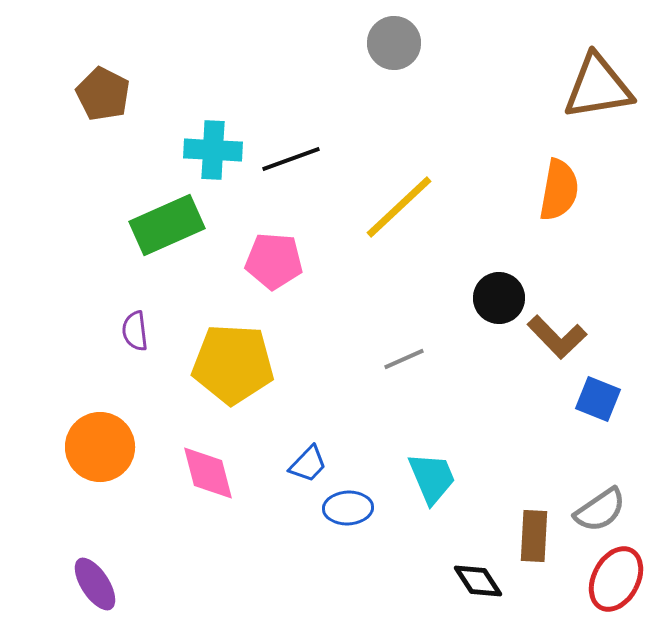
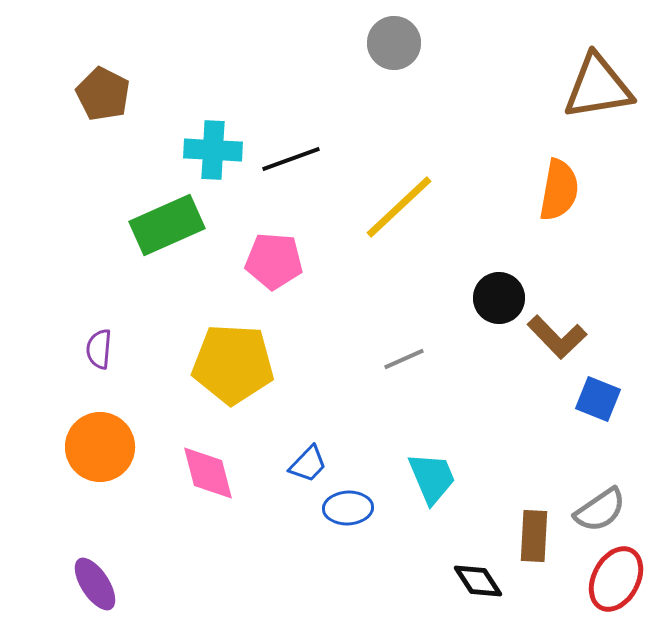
purple semicircle: moved 36 px left, 18 px down; rotated 12 degrees clockwise
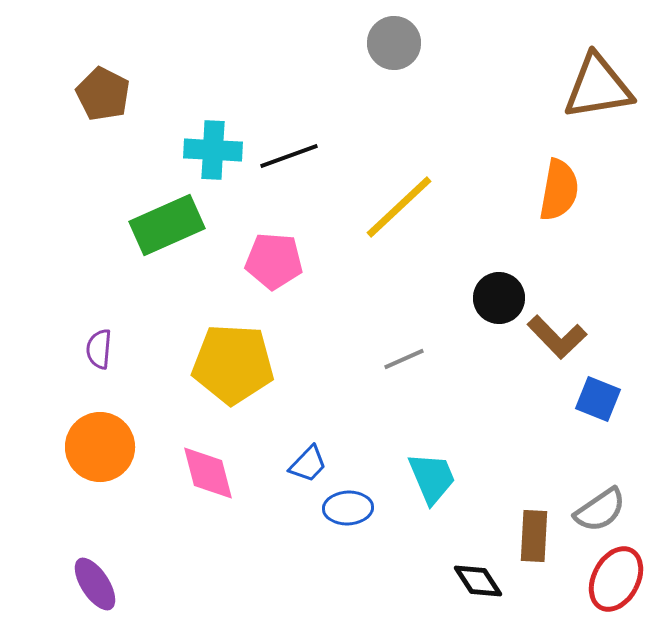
black line: moved 2 px left, 3 px up
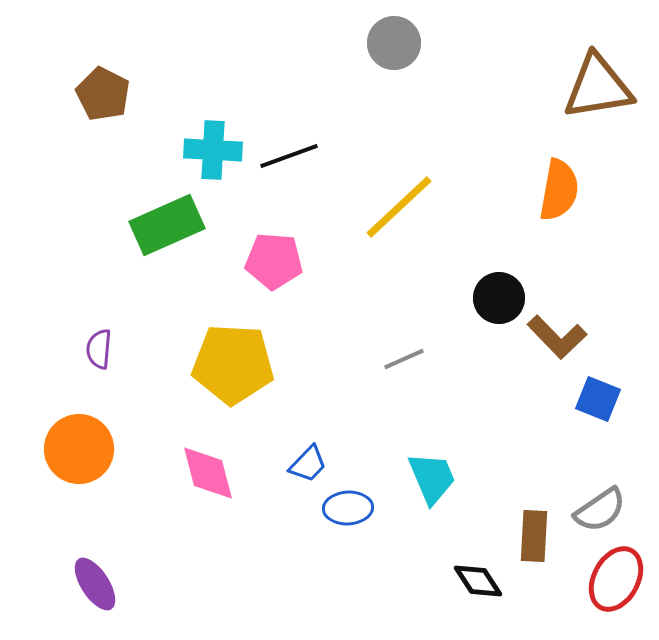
orange circle: moved 21 px left, 2 px down
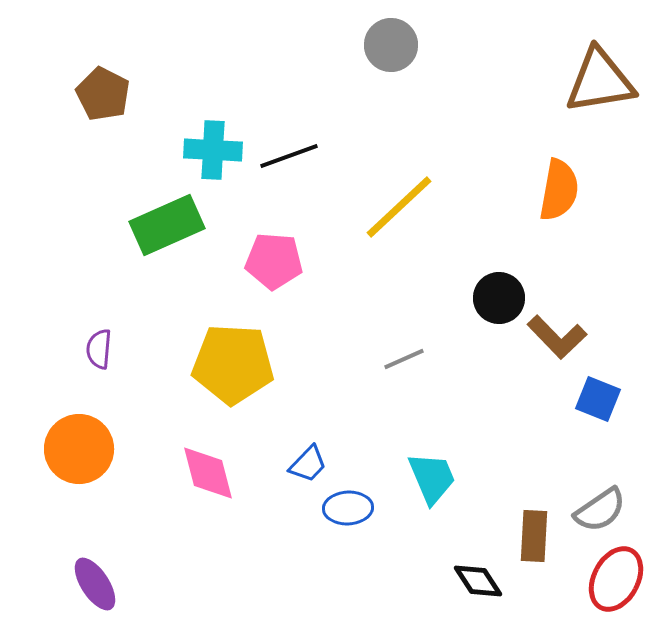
gray circle: moved 3 px left, 2 px down
brown triangle: moved 2 px right, 6 px up
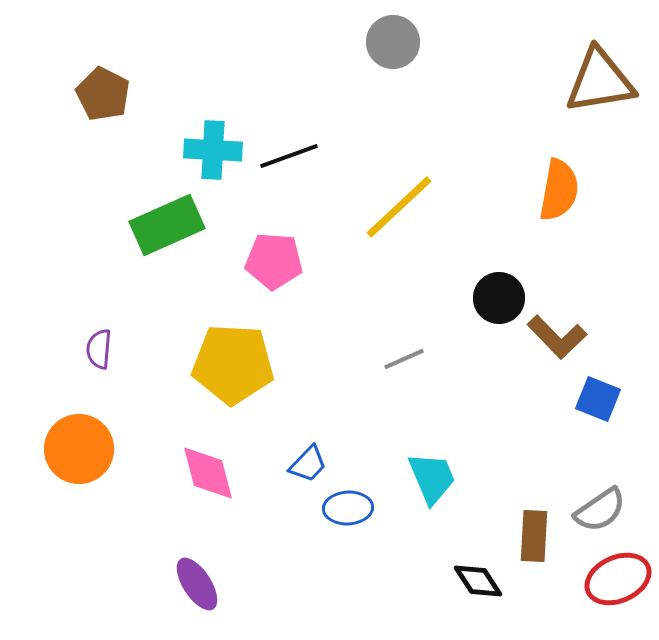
gray circle: moved 2 px right, 3 px up
red ellipse: moved 2 px right; rotated 38 degrees clockwise
purple ellipse: moved 102 px right
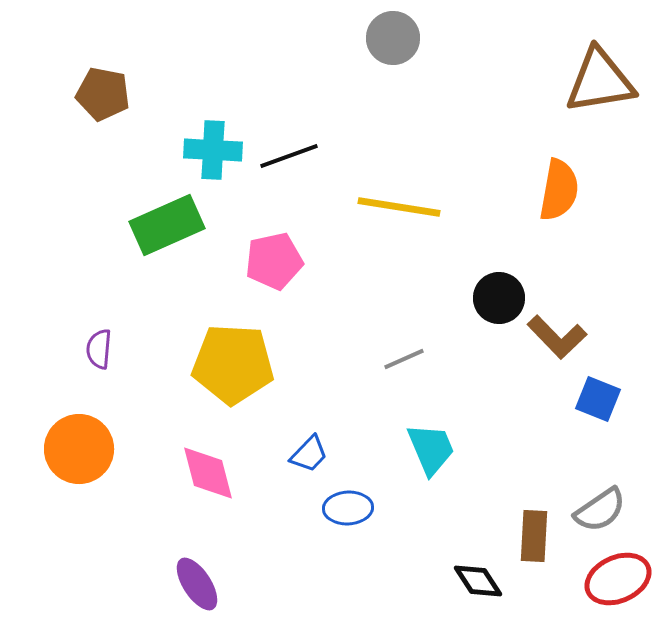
gray circle: moved 4 px up
brown pentagon: rotated 16 degrees counterclockwise
yellow line: rotated 52 degrees clockwise
pink pentagon: rotated 16 degrees counterclockwise
blue trapezoid: moved 1 px right, 10 px up
cyan trapezoid: moved 1 px left, 29 px up
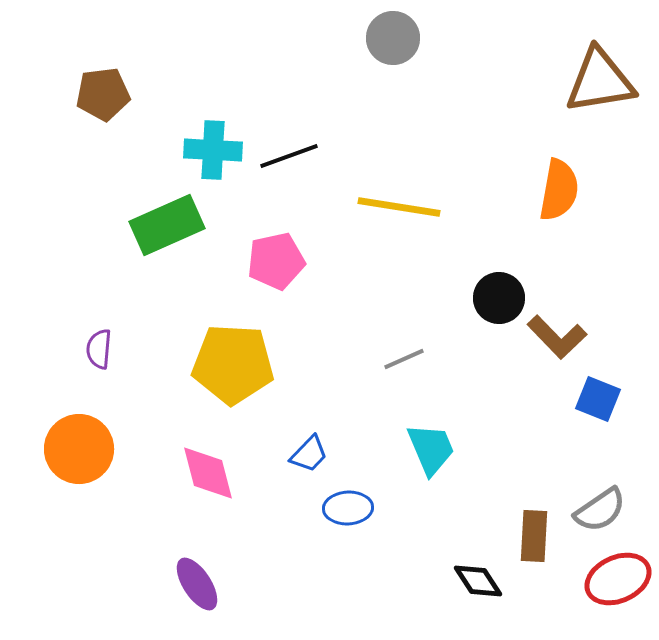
brown pentagon: rotated 18 degrees counterclockwise
pink pentagon: moved 2 px right
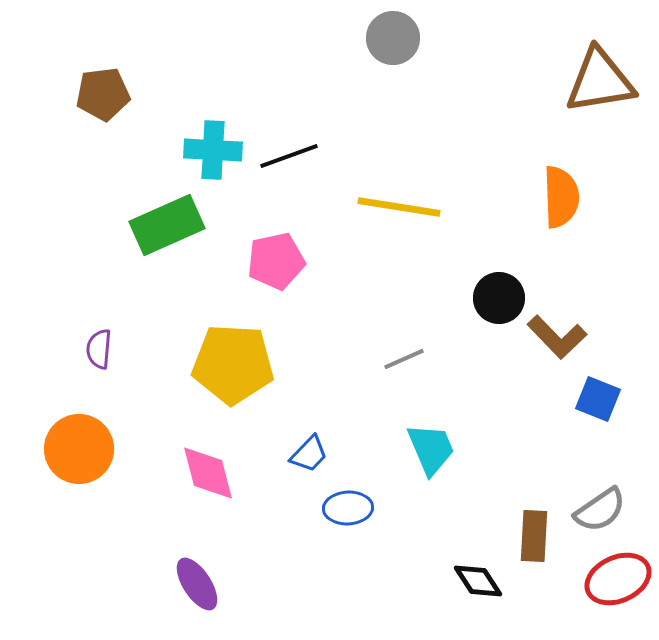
orange semicircle: moved 2 px right, 7 px down; rotated 12 degrees counterclockwise
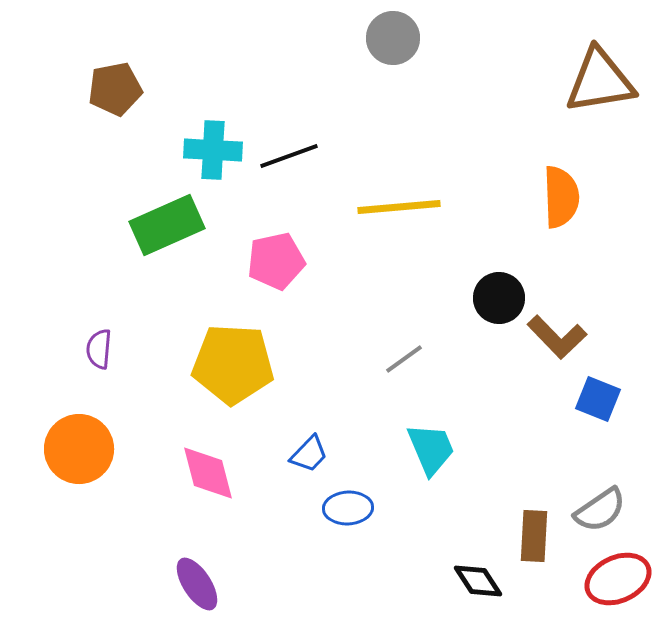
brown pentagon: moved 12 px right, 5 px up; rotated 4 degrees counterclockwise
yellow line: rotated 14 degrees counterclockwise
gray line: rotated 12 degrees counterclockwise
